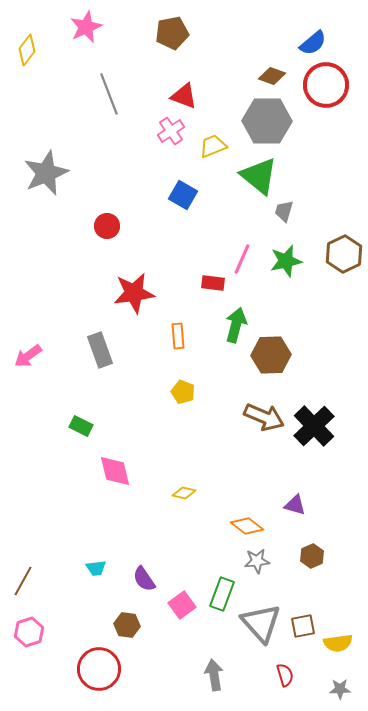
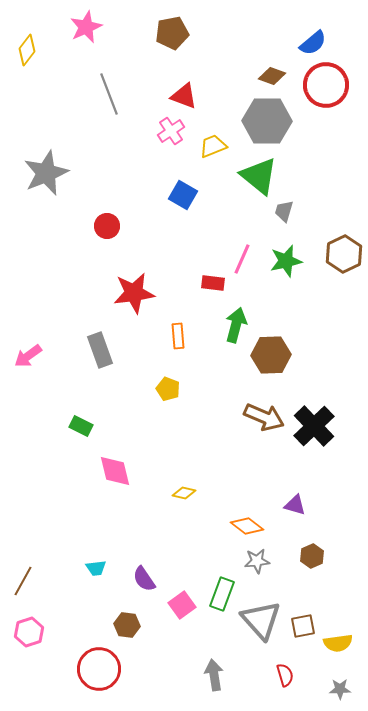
yellow pentagon at (183, 392): moved 15 px left, 3 px up
gray triangle at (261, 623): moved 3 px up
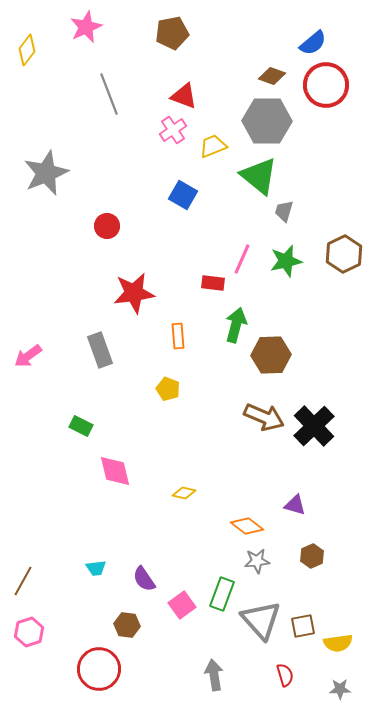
pink cross at (171, 131): moved 2 px right, 1 px up
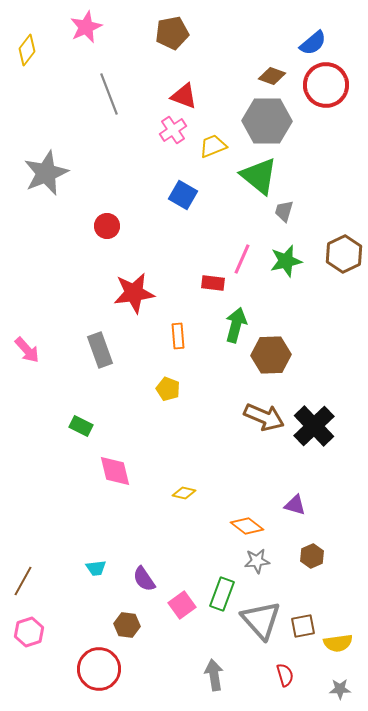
pink arrow at (28, 356): moved 1 px left, 6 px up; rotated 96 degrees counterclockwise
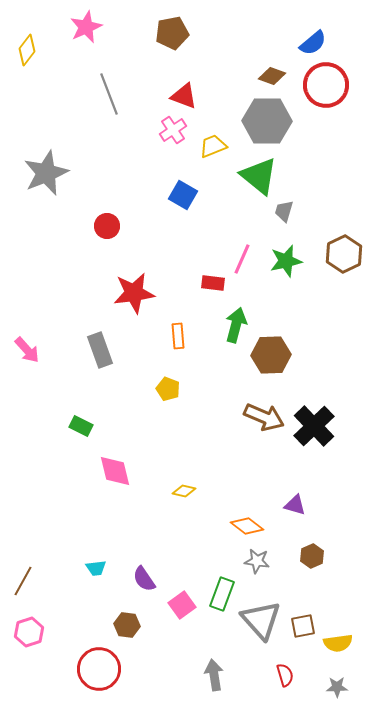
yellow diamond at (184, 493): moved 2 px up
gray star at (257, 561): rotated 15 degrees clockwise
gray star at (340, 689): moved 3 px left, 2 px up
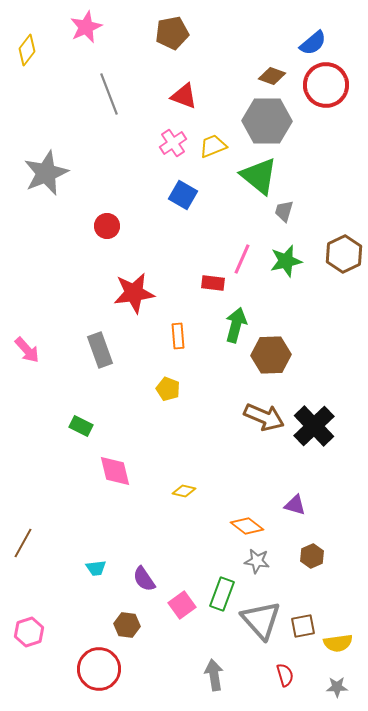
pink cross at (173, 130): moved 13 px down
brown line at (23, 581): moved 38 px up
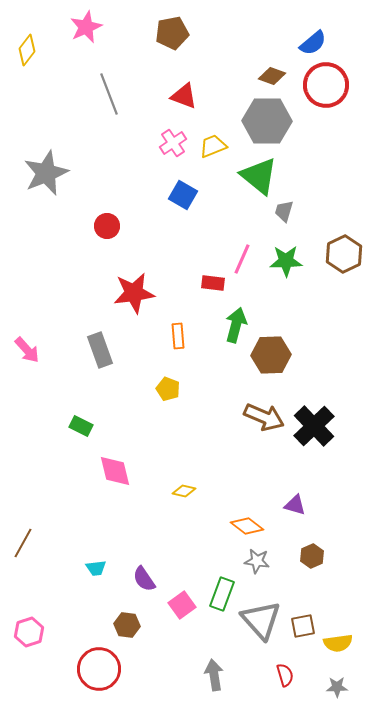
green star at (286, 261): rotated 12 degrees clockwise
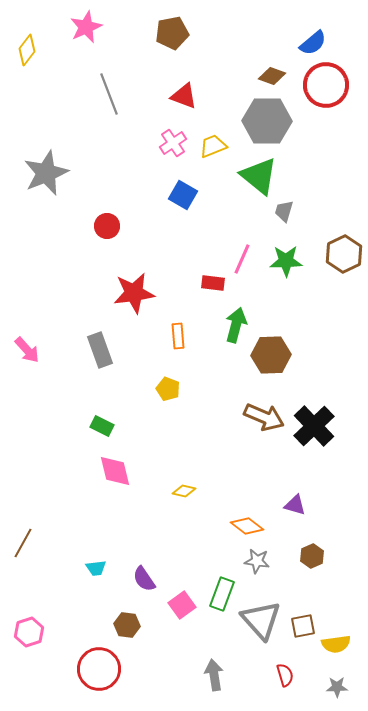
green rectangle at (81, 426): moved 21 px right
yellow semicircle at (338, 643): moved 2 px left, 1 px down
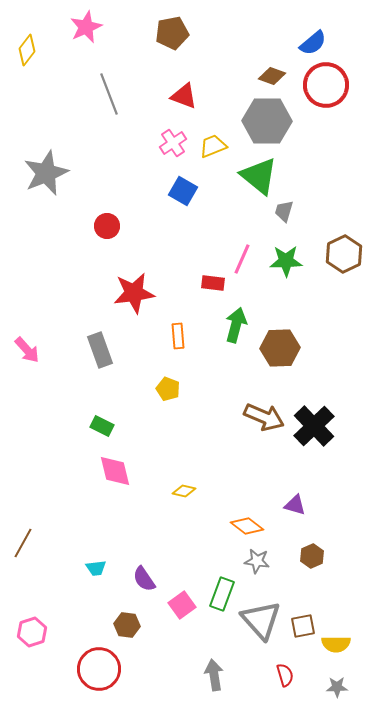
blue square at (183, 195): moved 4 px up
brown hexagon at (271, 355): moved 9 px right, 7 px up
pink hexagon at (29, 632): moved 3 px right
yellow semicircle at (336, 644): rotated 8 degrees clockwise
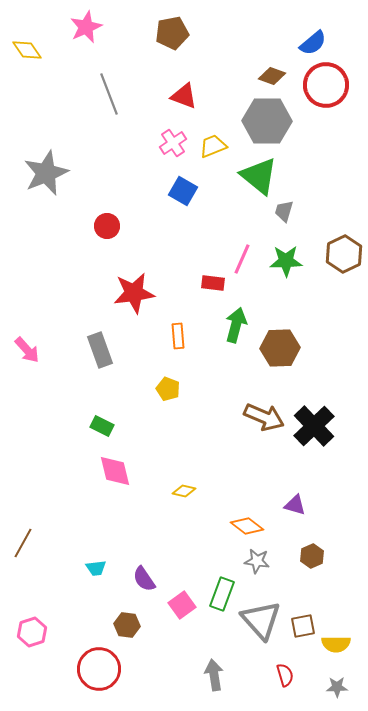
yellow diamond at (27, 50): rotated 72 degrees counterclockwise
